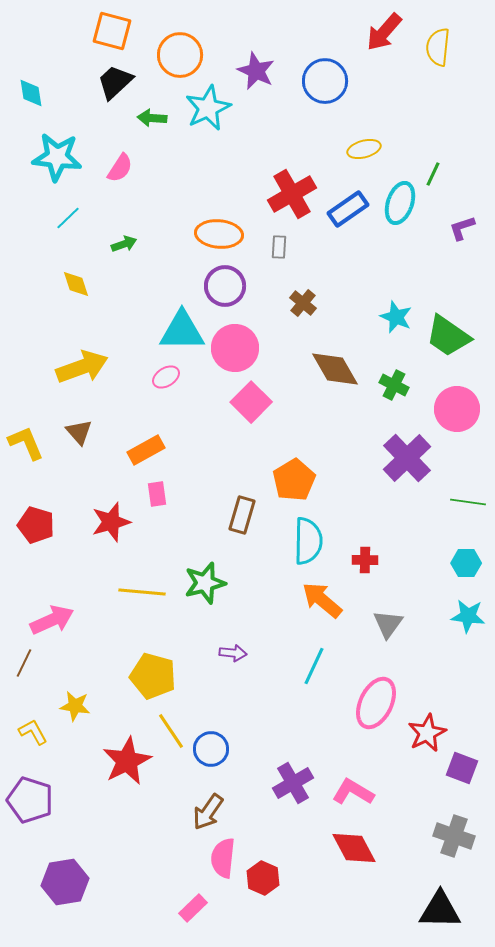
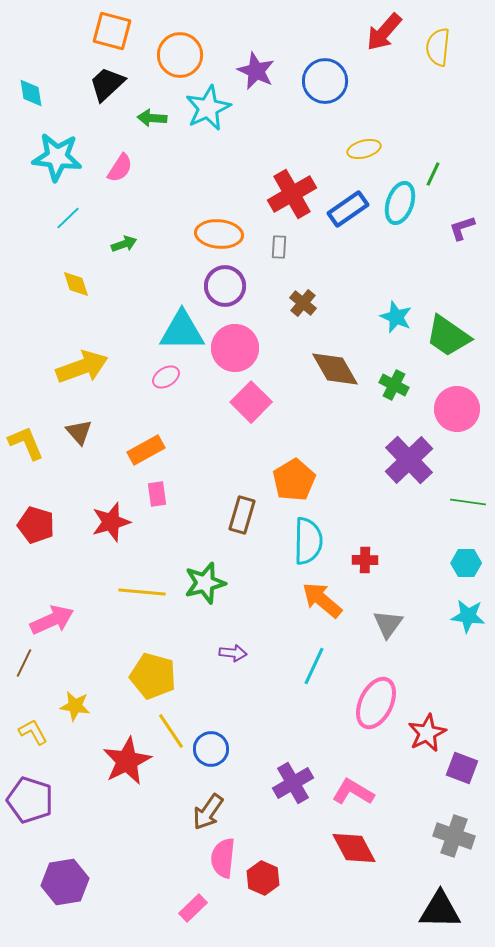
black trapezoid at (115, 82): moved 8 px left, 2 px down
purple cross at (407, 458): moved 2 px right, 2 px down
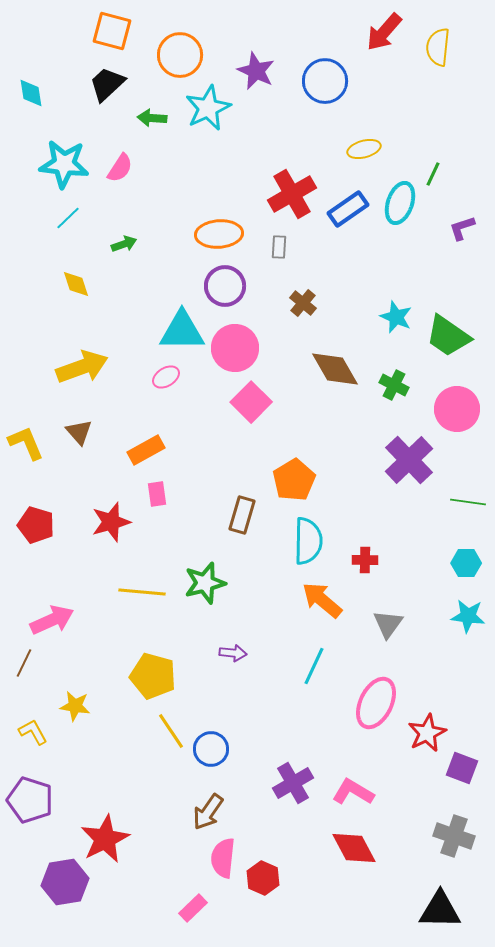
cyan star at (57, 157): moved 7 px right, 7 px down
orange ellipse at (219, 234): rotated 9 degrees counterclockwise
red star at (127, 761): moved 22 px left, 78 px down
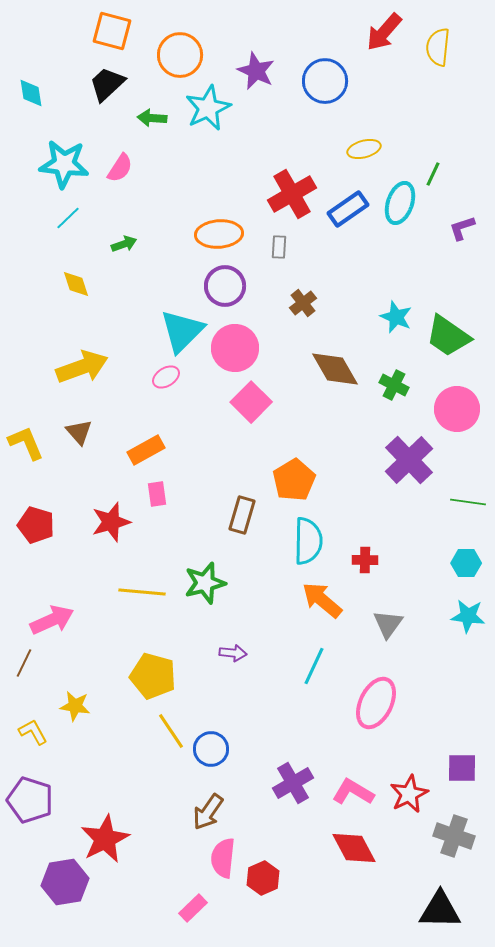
brown cross at (303, 303): rotated 12 degrees clockwise
cyan triangle at (182, 331): rotated 45 degrees counterclockwise
red star at (427, 733): moved 18 px left, 61 px down
purple square at (462, 768): rotated 20 degrees counterclockwise
red hexagon at (263, 878): rotated 12 degrees clockwise
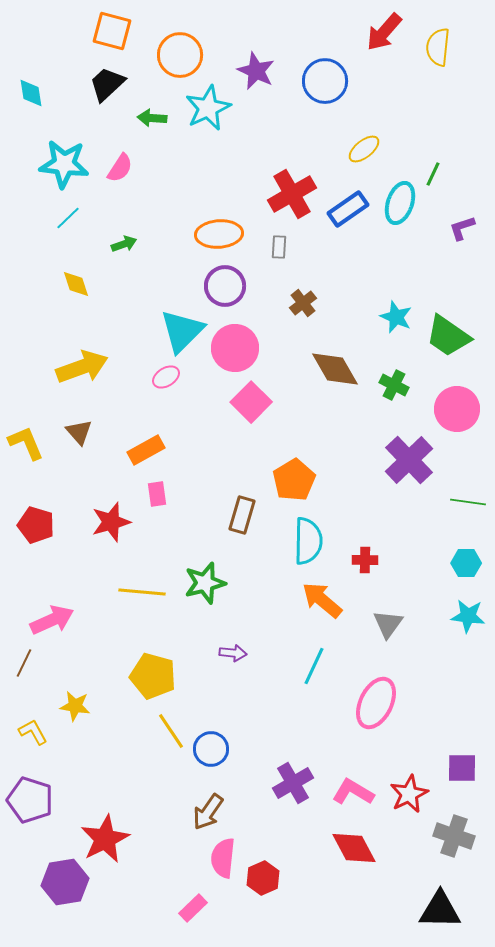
yellow ellipse at (364, 149): rotated 24 degrees counterclockwise
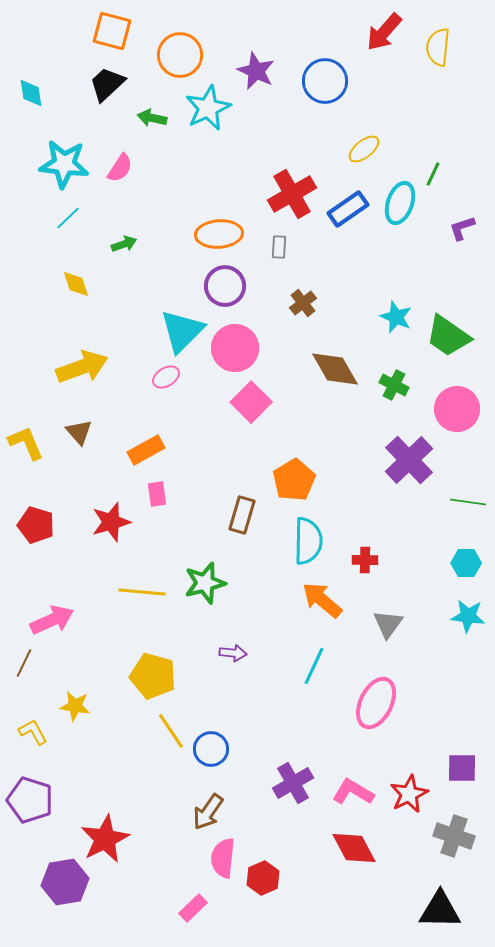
green arrow at (152, 118): rotated 8 degrees clockwise
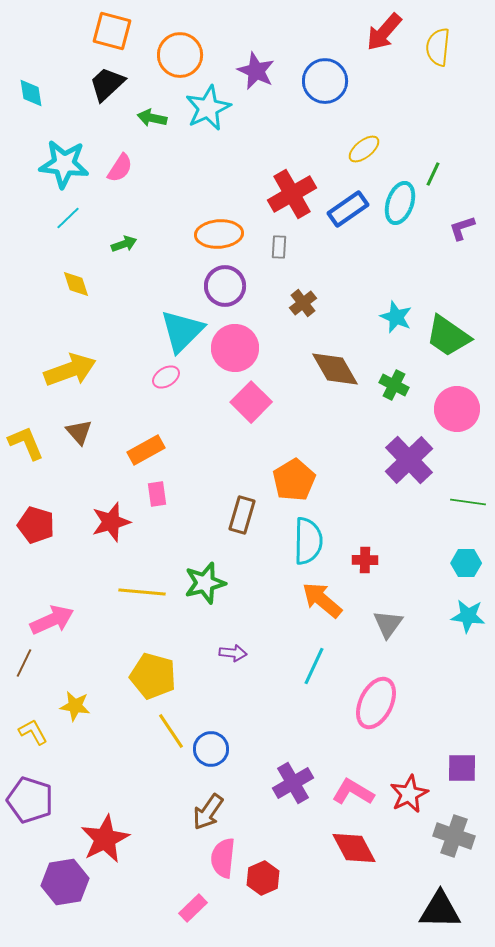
yellow arrow at (82, 367): moved 12 px left, 3 px down
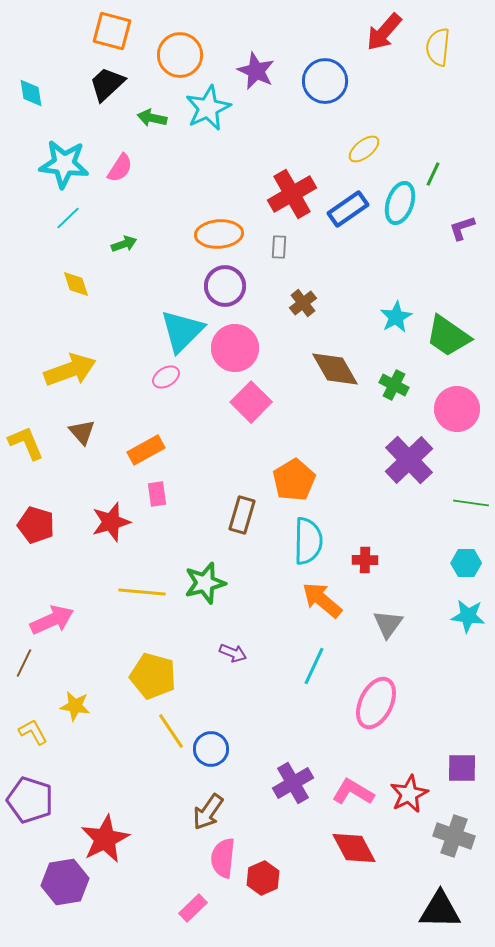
cyan star at (396, 317): rotated 20 degrees clockwise
brown triangle at (79, 432): moved 3 px right
green line at (468, 502): moved 3 px right, 1 px down
purple arrow at (233, 653): rotated 16 degrees clockwise
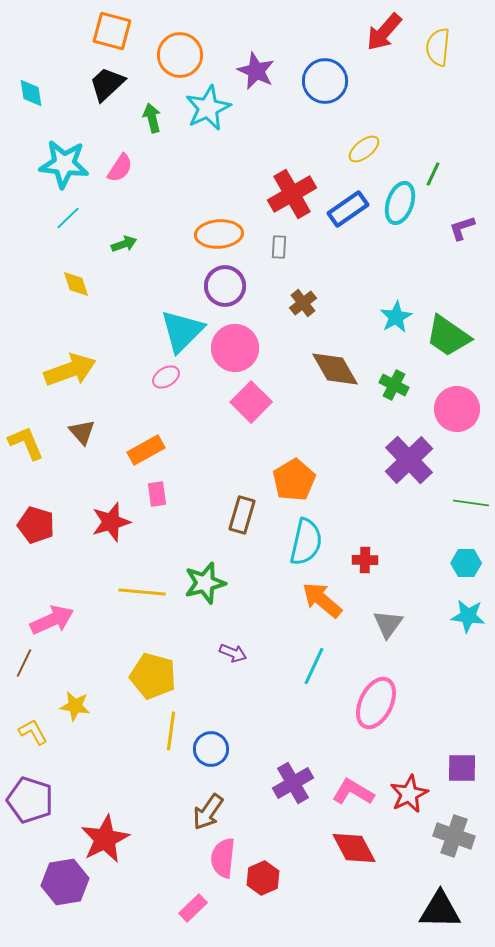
green arrow at (152, 118): rotated 64 degrees clockwise
cyan semicircle at (308, 541): moved 2 px left, 1 px down; rotated 12 degrees clockwise
yellow line at (171, 731): rotated 42 degrees clockwise
